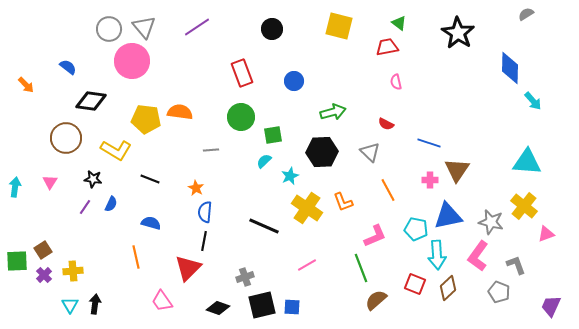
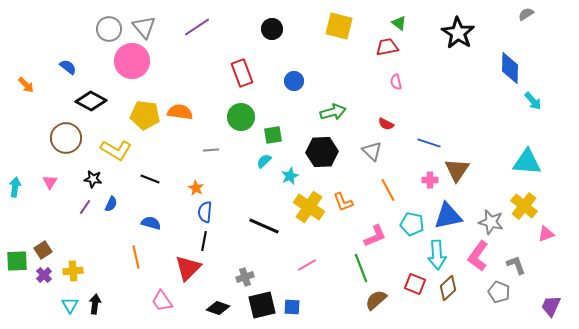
black diamond at (91, 101): rotated 20 degrees clockwise
yellow pentagon at (146, 119): moved 1 px left, 4 px up
gray triangle at (370, 152): moved 2 px right, 1 px up
yellow cross at (307, 208): moved 2 px right, 1 px up
cyan pentagon at (416, 229): moved 4 px left, 5 px up
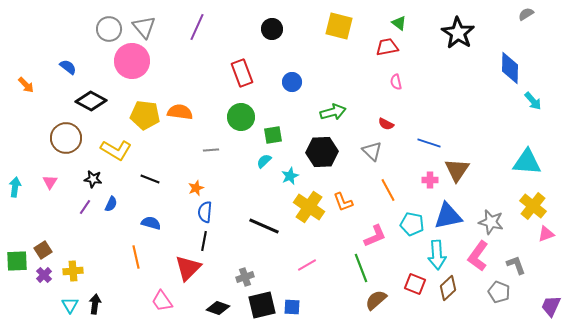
purple line at (197, 27): rotated 32 degrees counterclockwise
blue circle at (294, 81): moved 2 px left, 1 px down
orange star at (196, 188): rotated 21 degrees clockwise
yellow cross at (524, 206): moved 9 px right
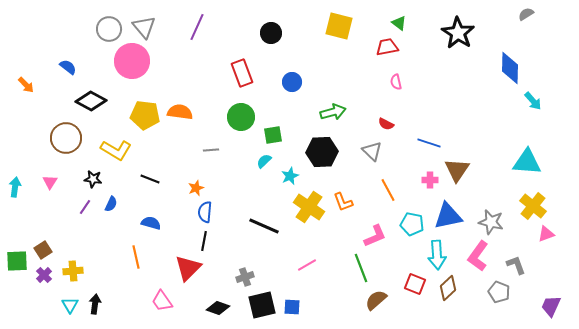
black circle at (272, 29): moved 1 px left, 4 px down
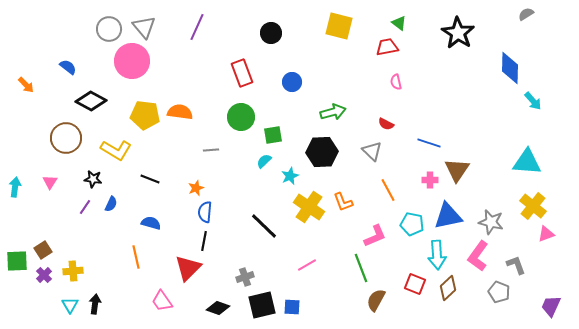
black line at (264, 226): rotated 20 degrees clockwise
brown semicircle at (376, 300): rotated 20 degrees counterclockwise
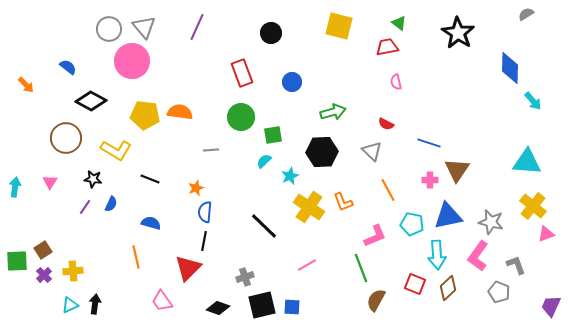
cyan triangle at (70, 305): rotated 36 degrees clockwise
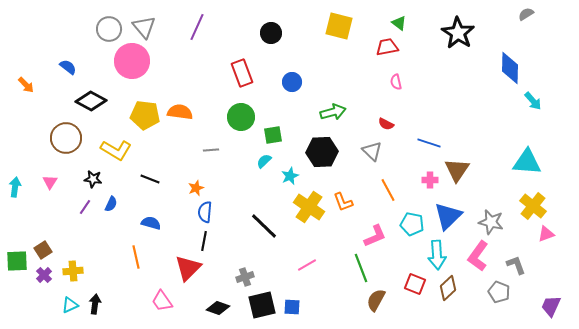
blue triangle at (448, 216): rotated 32 degrees counterclockwise
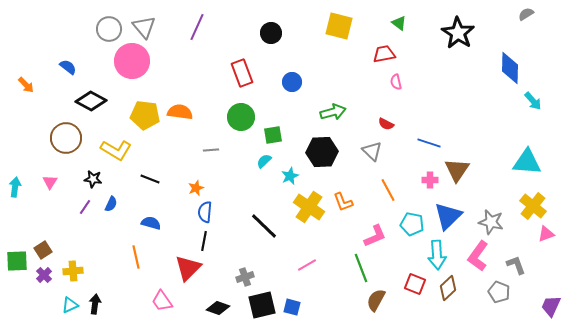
red trapezoid at (387, 47): moved 3 px left, 7 px down
blue square at (292, 307): rotated 12 degrees clockwise
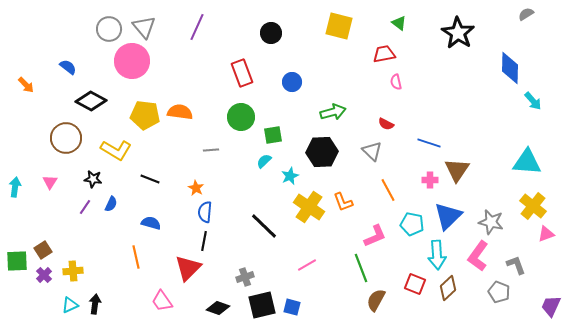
orange star at (196, 188): rotated 21 degrees counterclockwise
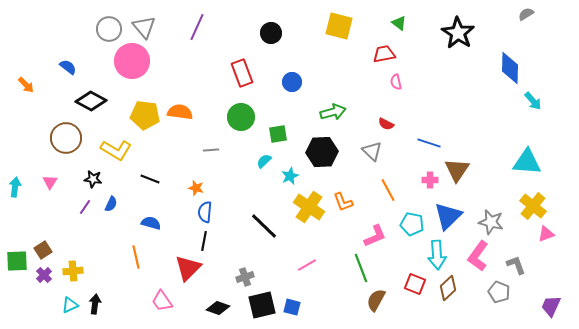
green square at (273, 135): moved 5 px right, 1 px up
orange star at (196, 188): rotated 14 degrees counterclockwise
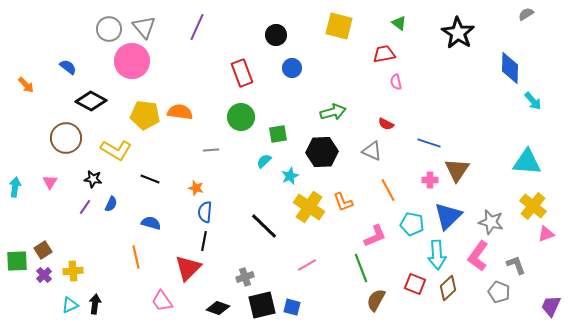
black circle at (271, 33): moved 5 px right, 2 px down
blue circle at (292, 82): moved 14 px up
gray triangle at (372, 151): rotated 20 degrees counterclockwise
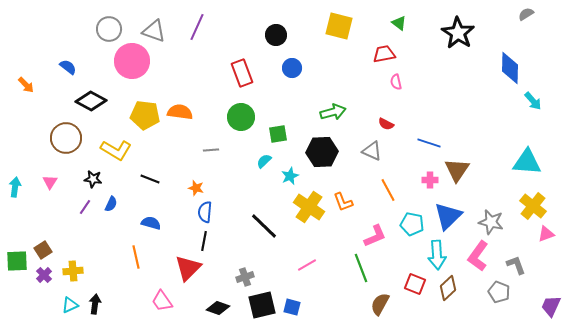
gray triangle at (144, 27): moved 10 px right, 4 px down; rotated 30 degrees counterclockwise
brown semicircle at (376, 300): moved 4 px right, 4 px down
